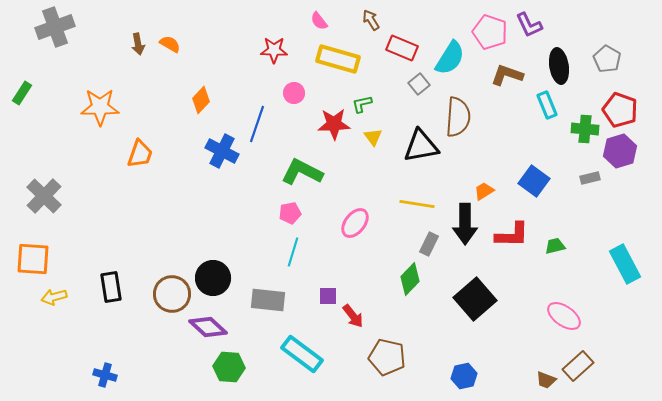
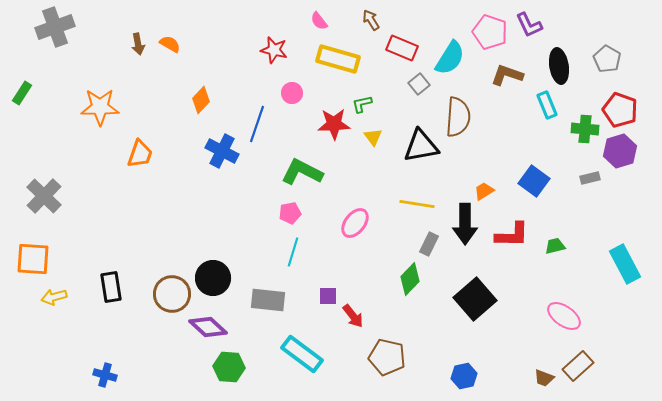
red star at (274, 50): rotated 12 degrees clockwise
pink circle at (294, 93): moved 2 px left
brown trapezoid at (546, 380): moved 2 px left, 2 px up
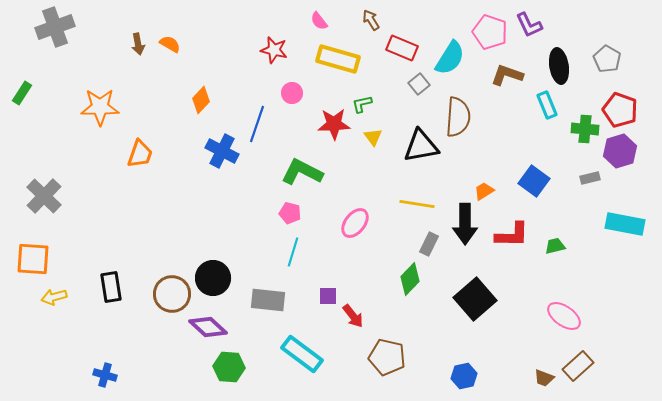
pink pentagon at (290, 213): rotated 25 degrees clockwise
cyan rectangle at (625, 264): moved 40 px up; rotated 51 degrees counterclockwise
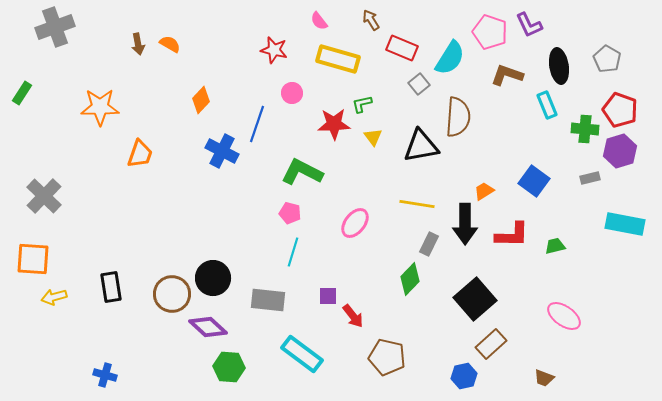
brown rectangle at (578, 366): moved 87 px left, 22 px up
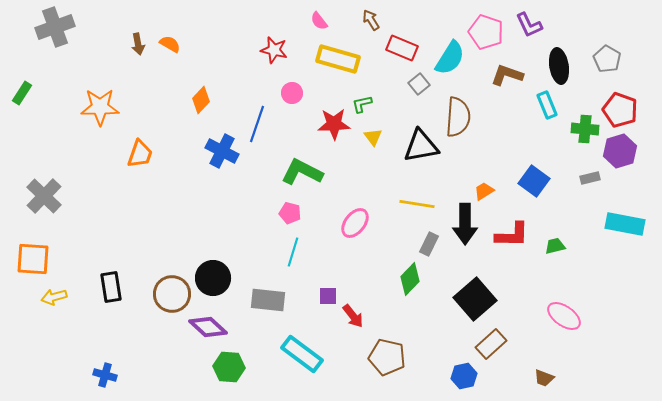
pink pentagon at (490, 32): moved 4 px left
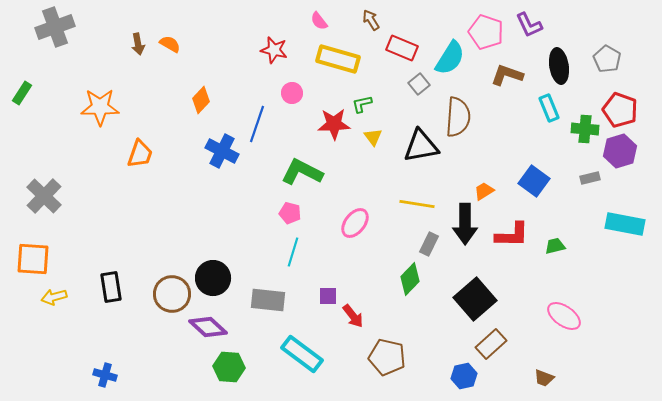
cyan rectangle at (547, 105): moved 2 px right, 3 px down
